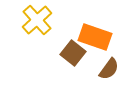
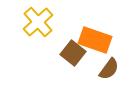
yellow cross: moved 1 px right, 2 px down
orange rectangle: moved 3 px down
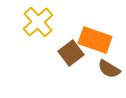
brown square: moved 2 px left; rotated 15 degrees clockwise
brown semicircle: rotated 85 degrees clockwise
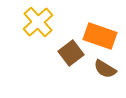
orange rectangle: moved 5 px right, 4 px up
brown semicircle: moved 4 px left
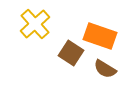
yellow cross: moved 3 px left, 2 px down
brown square: rotated 20 degrees counterclockwise
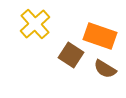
brown square: moved 2 px down
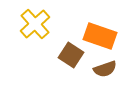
brown semicircle: rotated 50 degrees counterclockwise
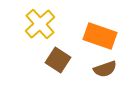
yellow cross: moved 5 px right
brown square: moved 13 px left, 5 px down
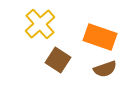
orange rectangle: moved 1 px down
